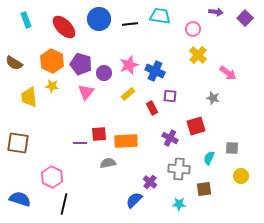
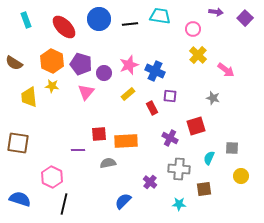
pink arrow at (228, 73): moved 2 px left, 3 px up
purple line at (80, 143): moved 2 px left, 7 px down
blue semicircle at (134, 200): moved 11 px left, 1 px down
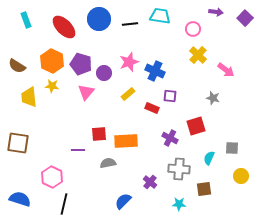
brown semicircle at (14, 63): moved 3 px right, 3 px down
pink star at (129, 65): moved 3 px up
red rectangle at (152, 108): rotated 40 degrees counterclockwise
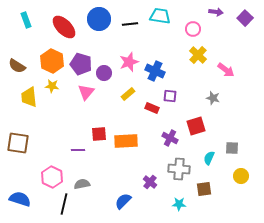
gray semicircle at (108, 163): moved 26 px left, 21 px down
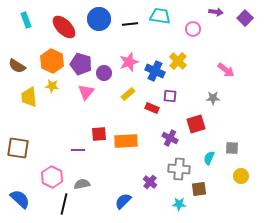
yellow cross at (198, 55): moved 20 px left, 6 px down
gray star at (213, 98): rotated 16 degrees counterclockwise
red square at (196, 126): moved 2 px up
brown square at (18, 143): moved 5 px down
brown square at (204, 189): moved 5 px left
blue semicircle at (20, 199): rotated 25 degrees clockwise
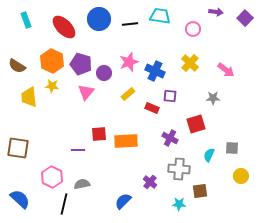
yellow cross at (178, 61): moved 12 px right, 2 px down
cyan semicircle at (209, 158): moved 3 px up
brown square at (199, 189): moved 1 px right, 2 px down
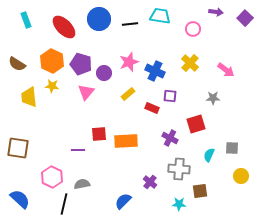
brown semicircle at (17, 66): moved 2 px up
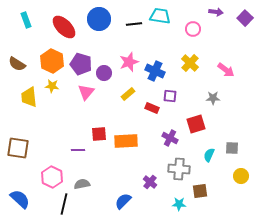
black line at (130, 24): moved 4 px right
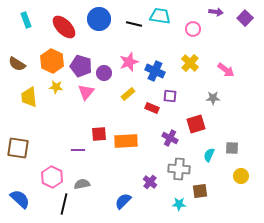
black line at (134, 24): rotated 21 degrees clockwise
purple pentagon at (81, 64): moved 2 px down
yellow star at (52, 86): moved 4 px right, 1 px down
